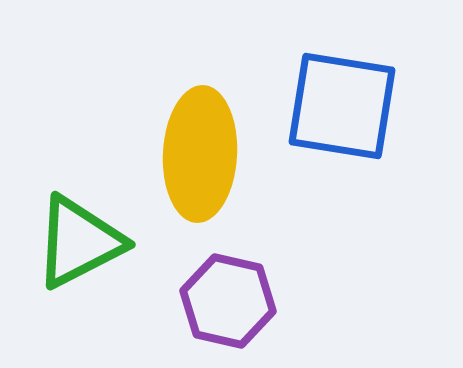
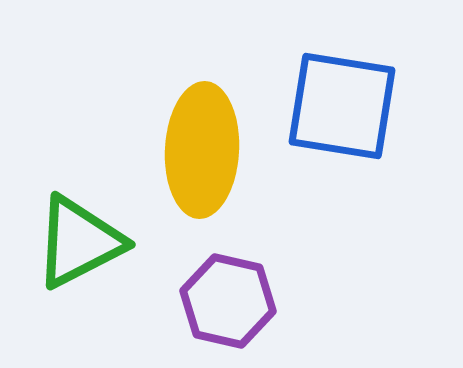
yellow ellipse: moved 2 px right, 4 px up
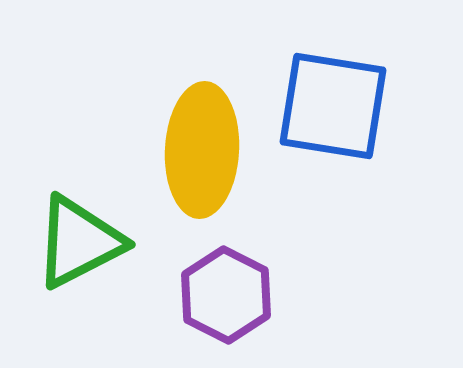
blue square: moved 9 px left
purple hexagon: moved 2 px left, 6 px up; rotated 14 degrees clockwise
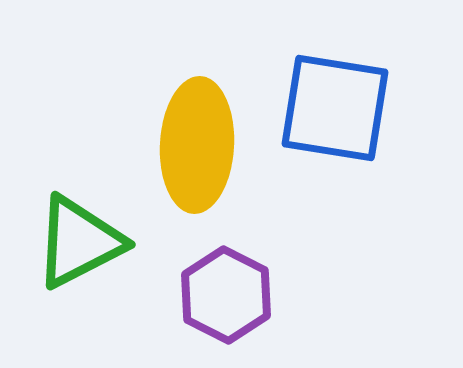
blue square: moved 2 px right, 2 px down
yellow ellipse: moved 5 px left, 5 px up
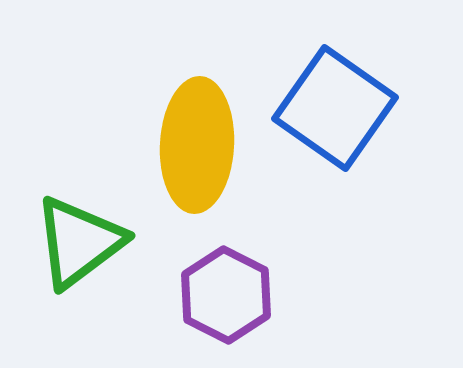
blue square: rotated 26 degrees clockwise
green triangle: rotated 10 degrees counterclockwise
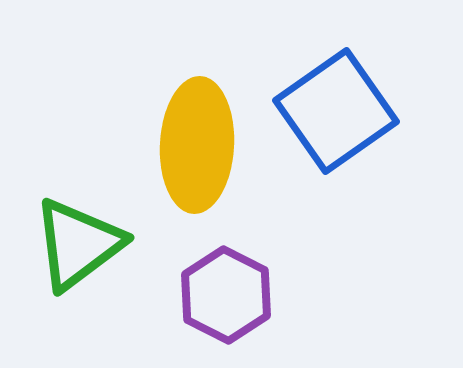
blue square: moved 1 px right, 3 px down; rotated 20 degrees clockwise
green triangle: moved 1 px left, 2 px down
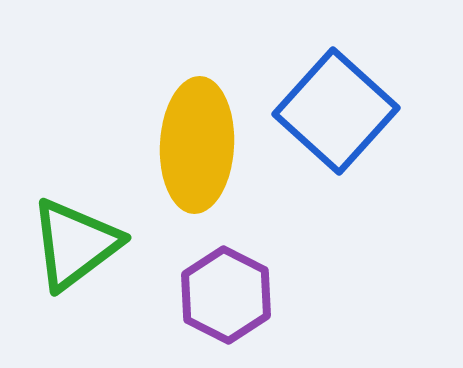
blue square: rotated 13 degrees counterclockwise
green triangle: moved 3 px left
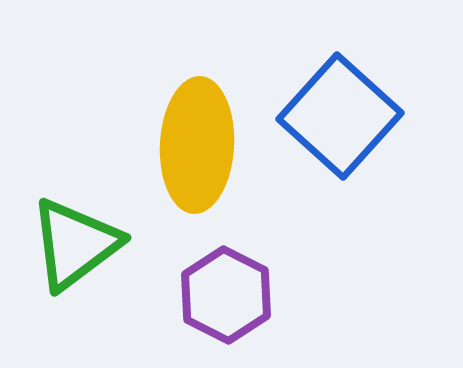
blue square: moved 4 px right, 5 px down
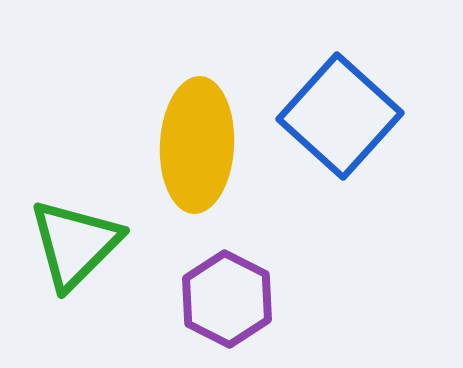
green triangle: rotated 8 degrees counterclockwise
purple hexagon: moved 1 px right, 4 px down
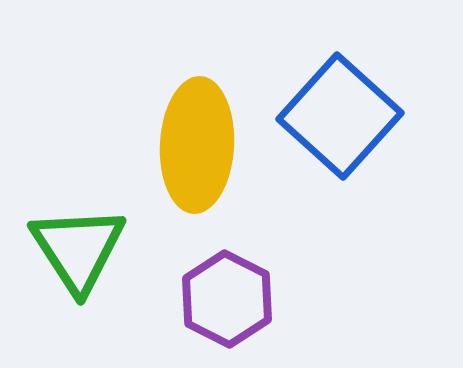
green triangle: moved 3 px right, 5 px down; rotated 18 degrees counterclockwise
